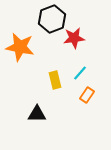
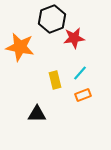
orange rectangle: moved 4 px left; rotated 35 degrees clockwise
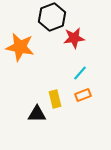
black hexagon: moved 2 px up
yellow rectangle: moved 19 px down
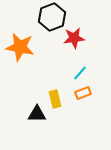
orange rectangle: moved 2 px up
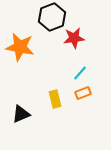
black triangle: moved 16 px left; rotated 24 degrees counterclockwise
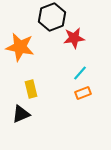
yellow rectangle: moved 24 px left, 10 px up
